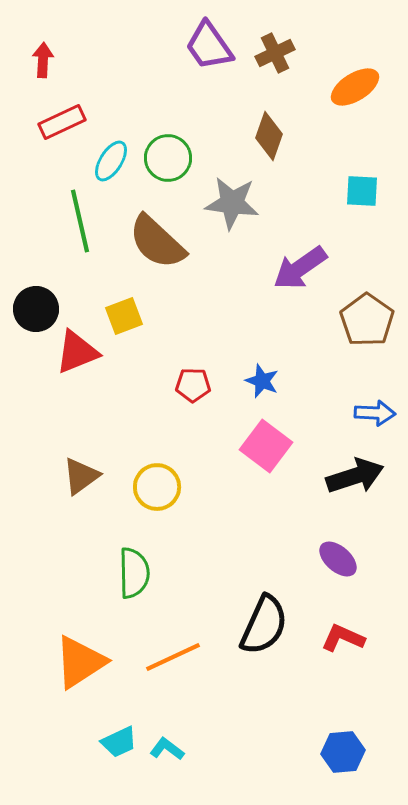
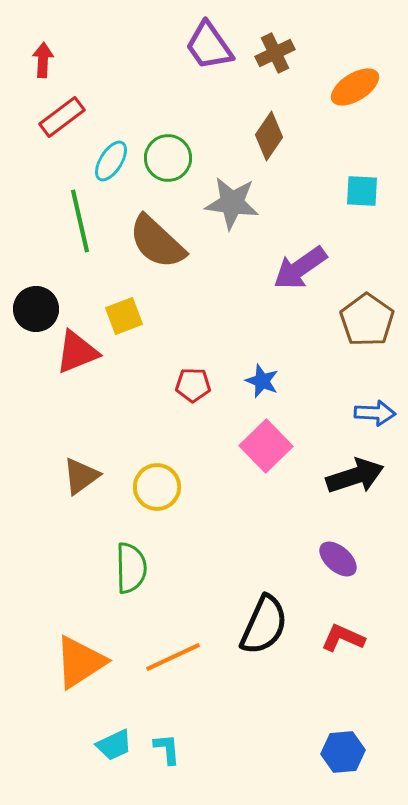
red rectangle: moved 5 px up; rotated 12 degrees counterclockwise
brown diamond: rotated 15 degrees clockwise
pink square: rotated 9 degrees clockwise
green semicircle: moved 3 px left, 5 px up
cyan trapezoid: moved 5 px left, 3 px down
cyan L-shape: rotated 48 degrees clockwise
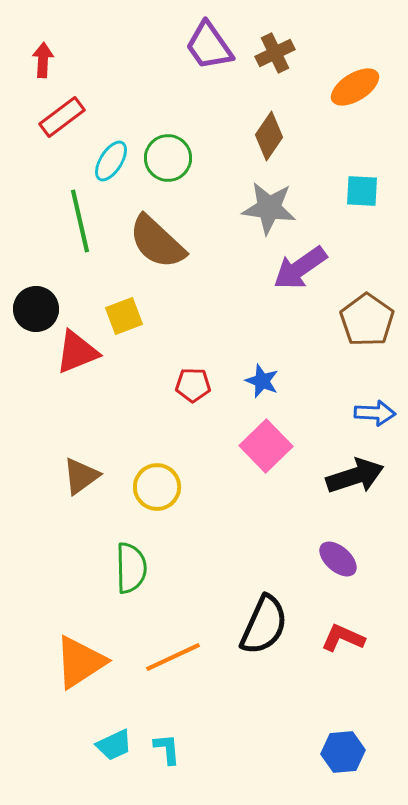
gray star: moved 37 px right, 5 px down
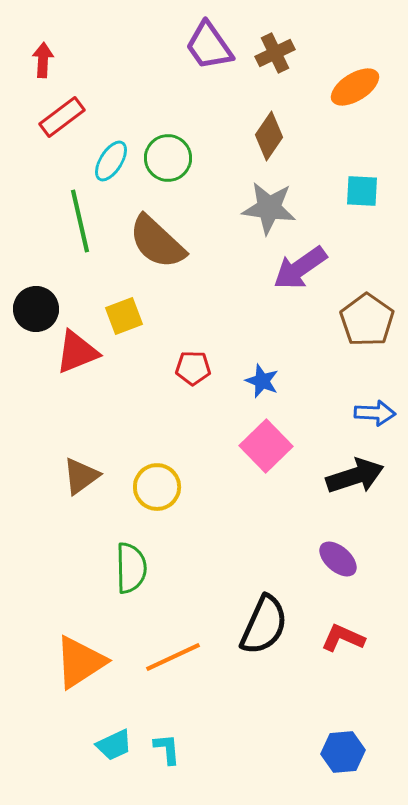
red pentagon: moved 17 px up
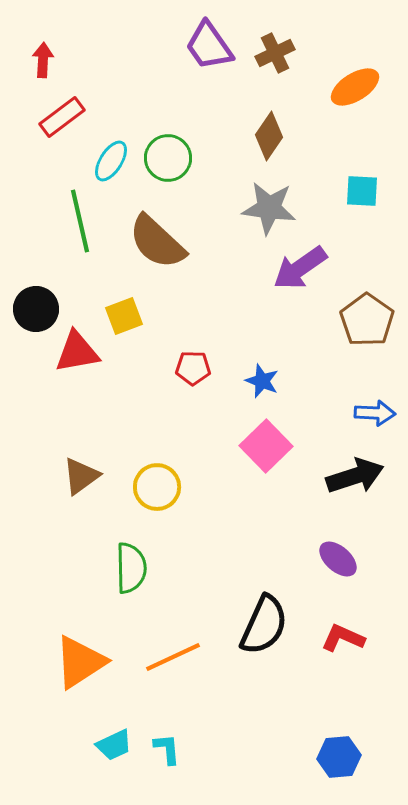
red triangle: rotated 12 degrees clockwise
blue hexagon: moved 4 px left, 5 px down
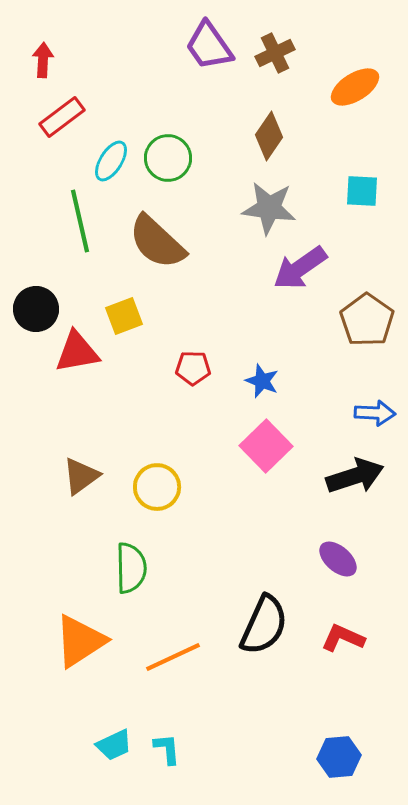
orange triangle: moved 21 px up
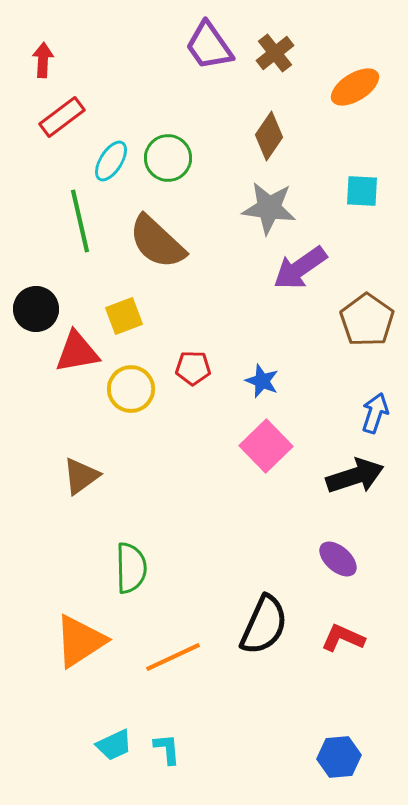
brown cross: rotated 12 degrees counterclockwise
blue arrow: rotated 75 degrees counterclockwise
yellow circle: moved 26 px left, 98 px up
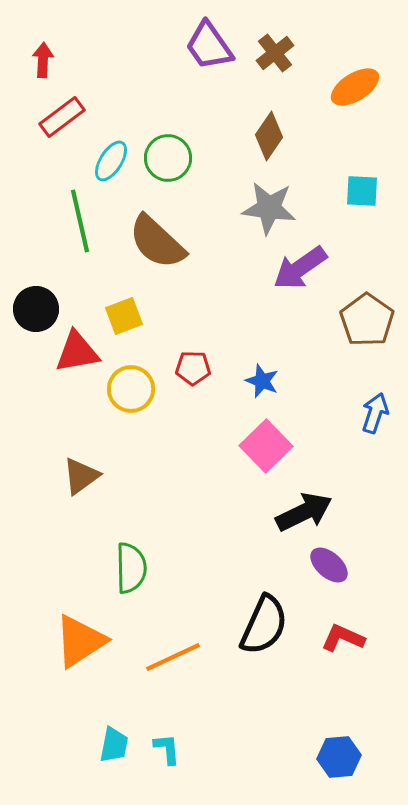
black arrow: moved 51 px left, 36 px down; rotated 8 degrees counterclockwise
purple ellipse: moved 9 px left, 6 px down
cyan trapezoid: rotated 54 degrees counterclockwise
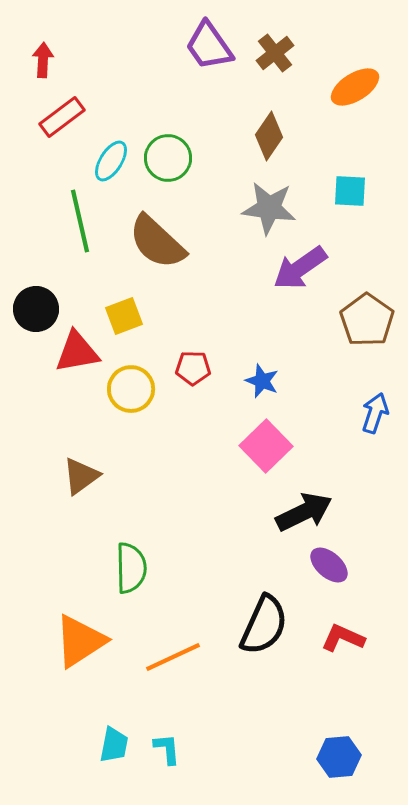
cyan square: moved 12 px left
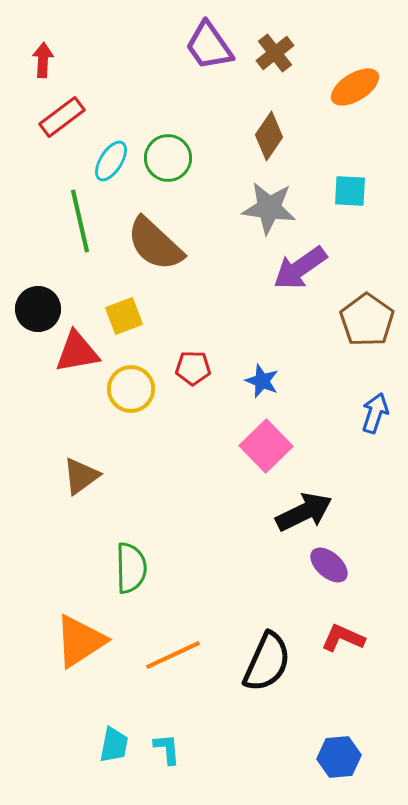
brown semicircle: moved 2 px left, 2 px down
black circle: moved 2 px right
black semicircle: moved 3 px right, 37 px down
orange line: moved 2 px up
